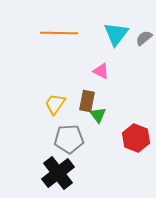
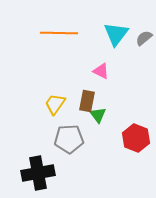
black cross: moved 20 px left; rotated 28 degrees clockwise
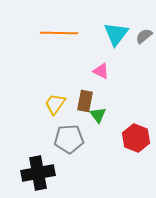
gray semicircle: moved 2 px up
brown rectangle: moved 2 px left
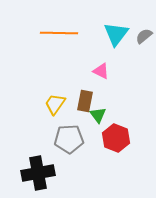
red hexagon: moved 20 px left
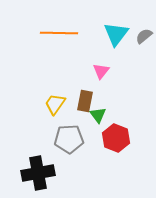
pink triangle: rotated 42 degrees clockwise
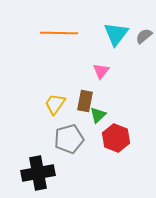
green triangle: rotated 24 degrees clockwise
gray pentagon: rotated 12 degrees counterclockwise
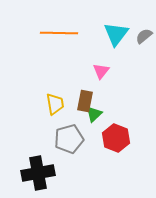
yellow trapezoid: rotated 135 degrees clockwise
green triangle: moved 4 px left, 1 px up
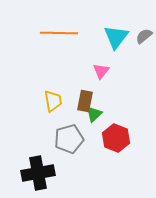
cyan triangle: moved 3 px down
yellow trapezoid: moved 2 px left, 3 px up
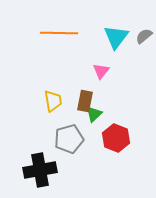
black cross: moved 2 px right, 3 px up
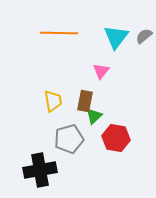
green triangle: moved 2 px down
red hexagon: rotated 12 degrees counterclockwise
